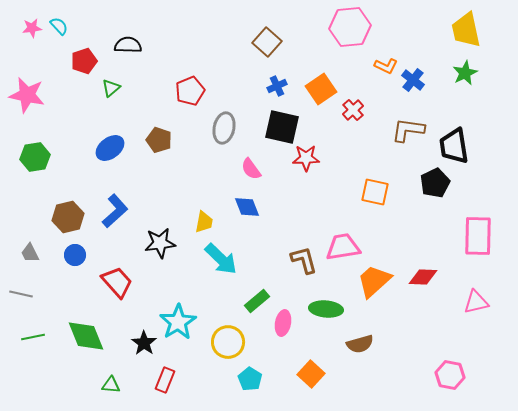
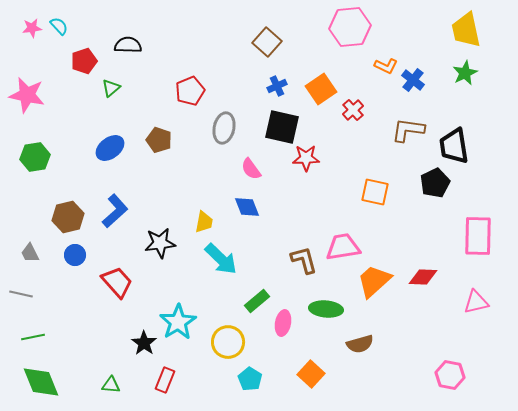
green diamond at (86, 336): moved 45 px left, 46 px down
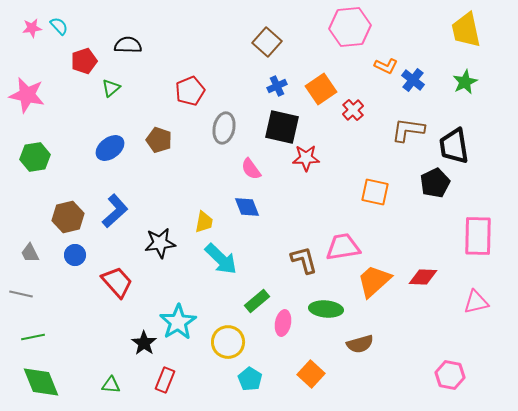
green star at (465, 73): moved 9 px down
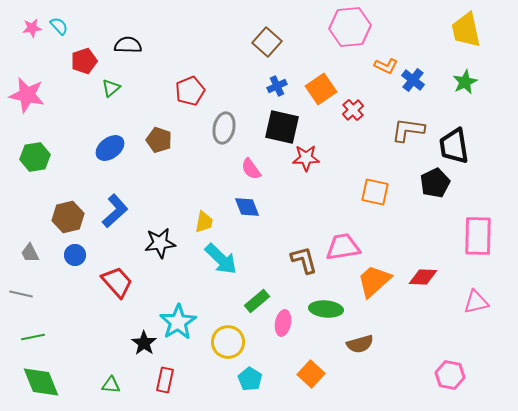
red rectangle at (165, 380): rotated 10 degrees counterclockwise
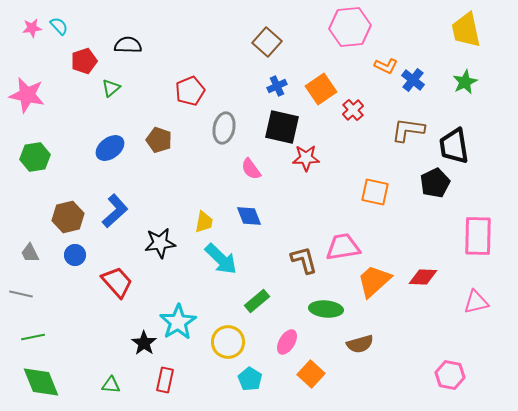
blue diamond at (247, 207): moved 2 px right, 9 px down
pink ellipse at (283, 323): moved 4 px right, 19 px down; rotated 20 degrees clockwise
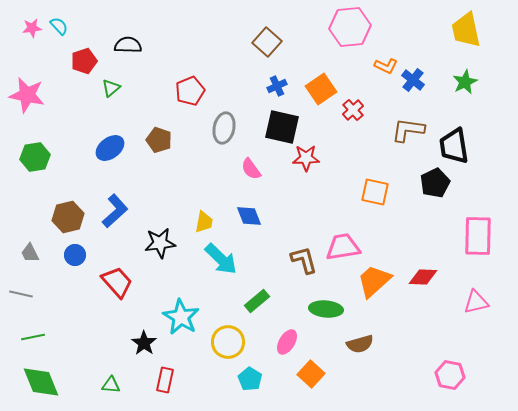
cyan star at (178, 322): moved 3 px right, 5 px up; rotated 9 degrees counterclockwise
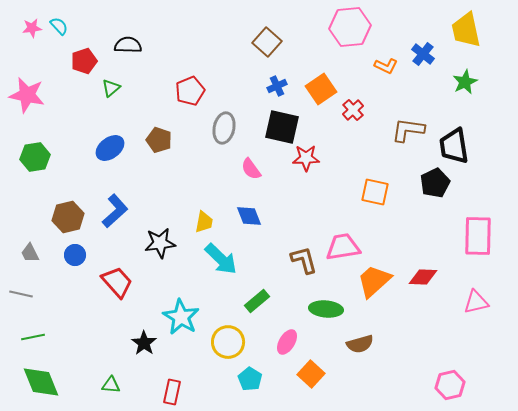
blue cross at (413, 80): moved 10 px right, 26 px up
pink hexagon at (450, 375): moved 10 px down; rotated 24 degrees counterclockwise
red rectangle at (165, 380): moved 7 px right, 12 px down
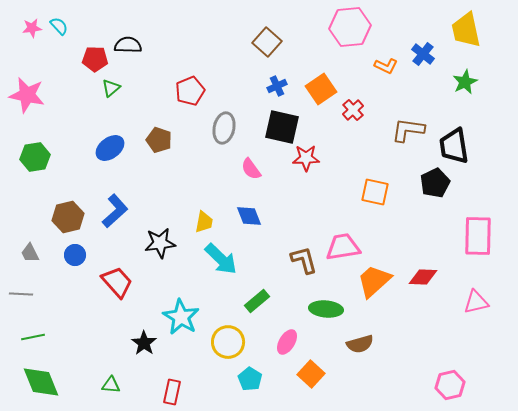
red pentagon at (84, 61): moved 11 px right, 2 px up; rotated 20 degrees clockwise
gray line at (21, 294): rotated 10 degrees counterclockwise
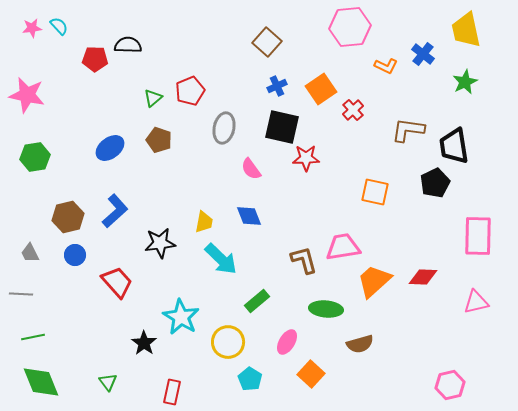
green triangle at (111, 88): moved 42 px right, 10 px down
green triangle at (111, 385): moved 3 px left, 3 px up; rotated 48 degrees clockwise
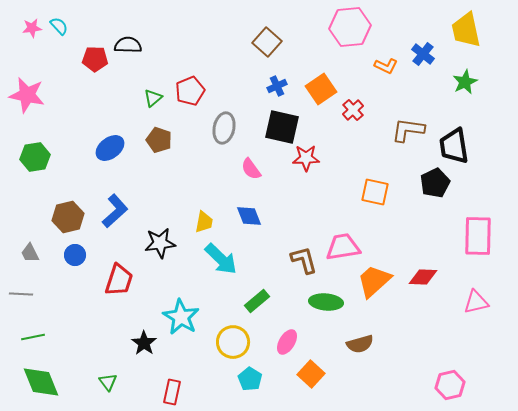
red trapezoid at (117, 282): moved 2 px right, 2 px up; rotated 60 degrees clockwise
green ellipse at (326, 309): moved 7 px up
yellow circle at (228, 342): moved 5 px right
